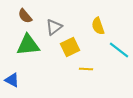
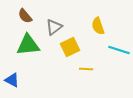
cyan line: rotated 20 degrees counterclockwise
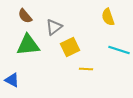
yellow semicircle: moved 10 px right, 9 px up
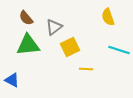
brown semicircle: moved 1 px right, 2 px down
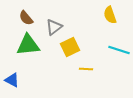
yellow semicircle: moved 2 px right, 2 px up
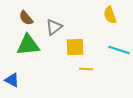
yellow square: moved 5 px right; rotated 24 degrees clockwise
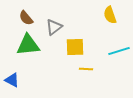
cyan line: moved 1 px down; rotated 35 degrees counterclockwise
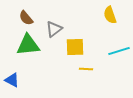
gray triangle: moved 2 px down
